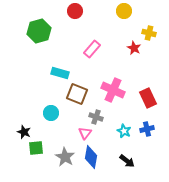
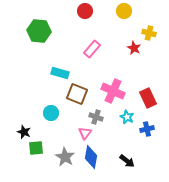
red circle: moved 10 px right
green hexagon: rotated 20 degrees clockwise
pink cross: moved 1 px down
cyan star: moved 3 px right, 14 px up
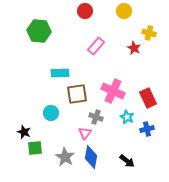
pink rectangle: moved 4 px right, 3 px up
cyan rectangle: rotated 18 degrees counterclockwise
brown square: rotated 30 degrees counterclockwise
green square: moved 1 px left
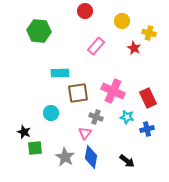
yellow circle: moved 2 px left, 10 px down
brown square: moved 1 px right, 1 px up
cyan star: rotated 16 degrees counterclockwise
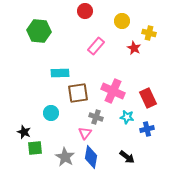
black arrow: moved 4 px up
